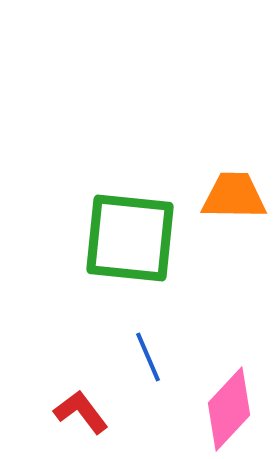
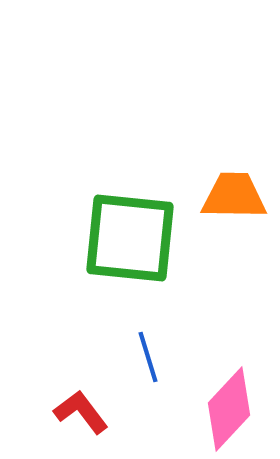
blue line: rotated 6 degrees clockwise
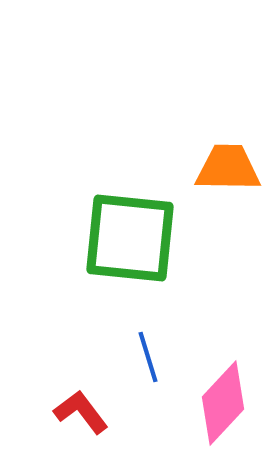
orange trapezoid: moved 6 px left, 28 px up
pink diamond: moved 6 px left, 6 px up
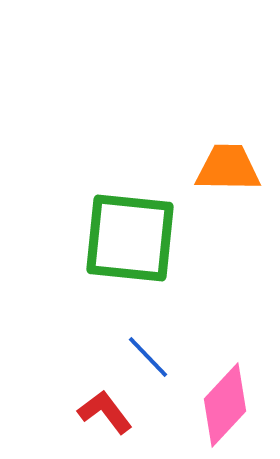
blue line: rotated 27 degrees counterclockwise
pink diamond: moved 2 px right, 2 px down
red L-shape: moved 24 px right
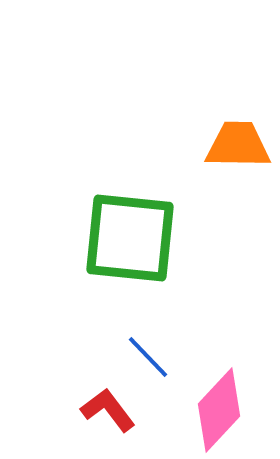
orange trapezoid: moved 10 px right, 23 px up
pink diamond: moved 6 px left, 5 px down
red L-shape: moved 3 px right, 2 px up
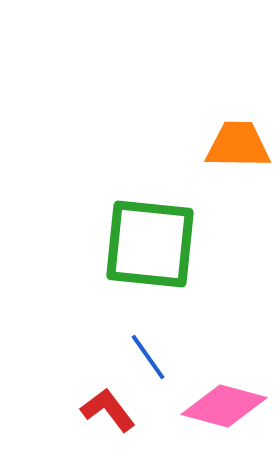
green square: moved 20 px right, 6 px down
blue line: rotated 9 degrees clockwise
pink diamond: moved 5 px right, 4 px up; rotated 62 degrees clockwise
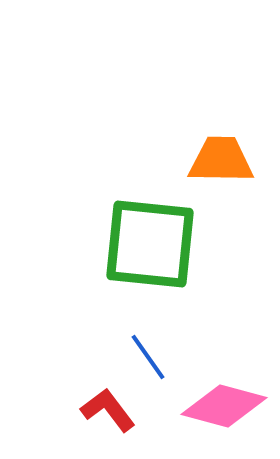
orange trapezoid: moved 17 px left, 15 px down
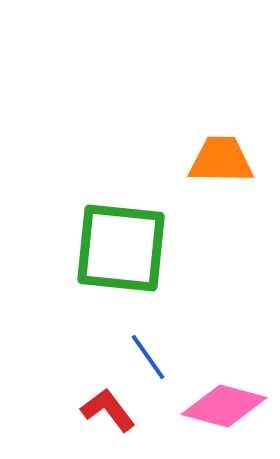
green square: moved 29 px left, 4 px down
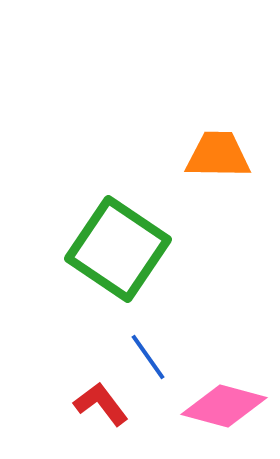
orange trapezoid: moved 3 px left, 5 px up
green square: moved 3 px left, 1 px down; rotated 28 degrees clockwise
red L-shape: moved 7 px left, 6 px up
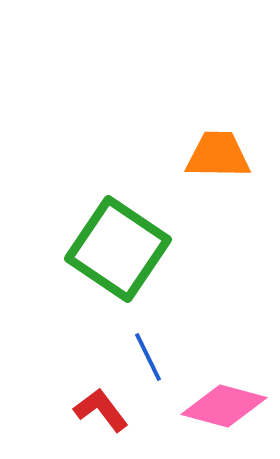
blue line: rotated 9 degrees clockwise
red L-shape: moved 6 px down
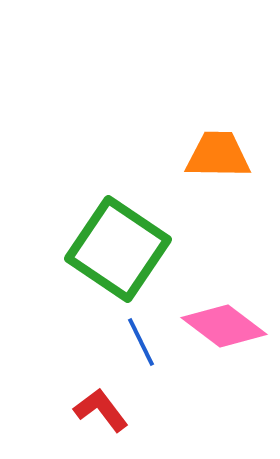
blue line: moved 7 px left, 15 px up
pink diamond: moved 80 px up; rotated 22 degrees clockwise
